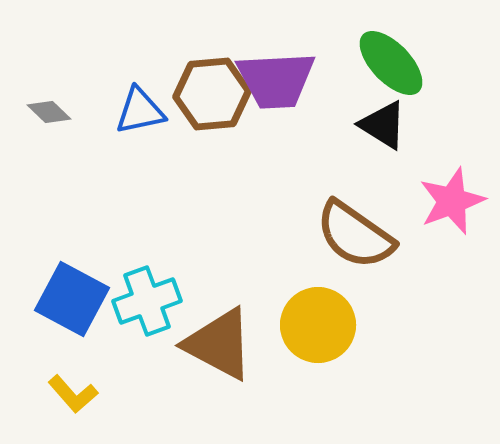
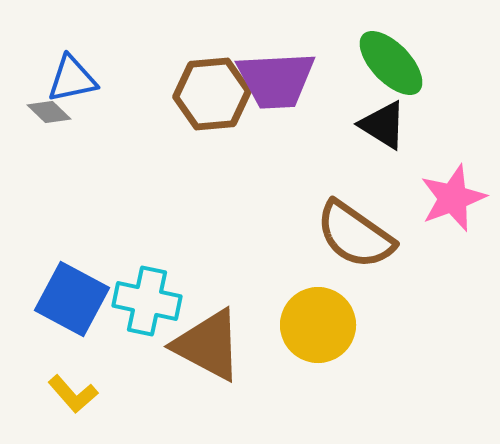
blue triangle: moved 68 px left, 32 px up
pink star: moved 1 px right, 3 px up
cyan cross: rotated 32 degrees clockwise
brown triangle: moved 11 px left, 1 px down
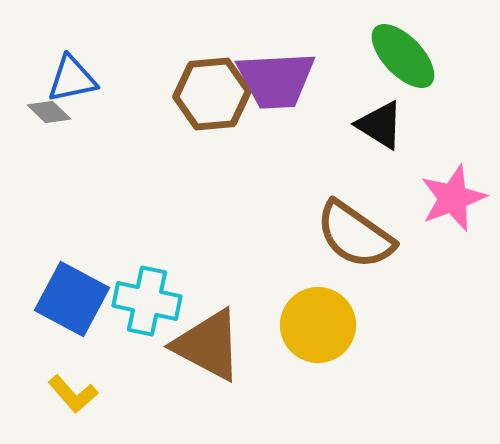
green ellipse: moved 12 px right, 7 px up
black triangle: moved 3 px left
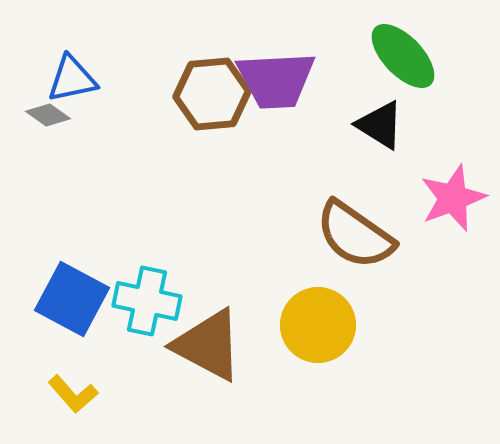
gray diamond: moved 1 px left, 3 px down; rotated 9 degrees counterclockwise
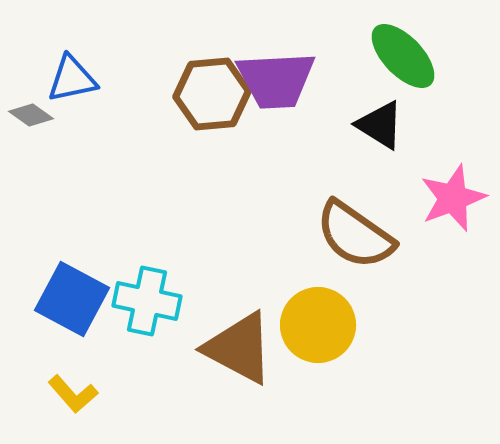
gray diamond: moved 17 px left
brown triangle: moved 31 px right, 3 px down
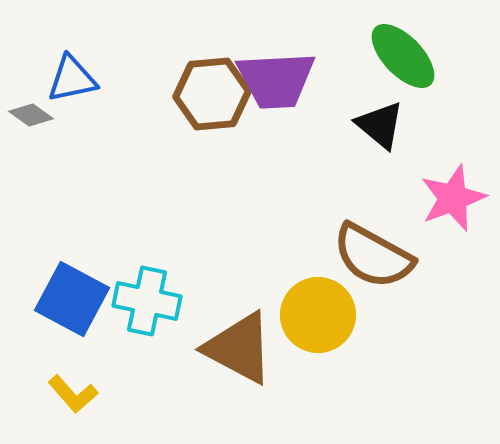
black triangle: rotated 8 degrees clockwise
brown semicircle: moved 18 px right, 21 px down; rotated 6 degrees counterclockwise
yellow circle: moved 10 px up
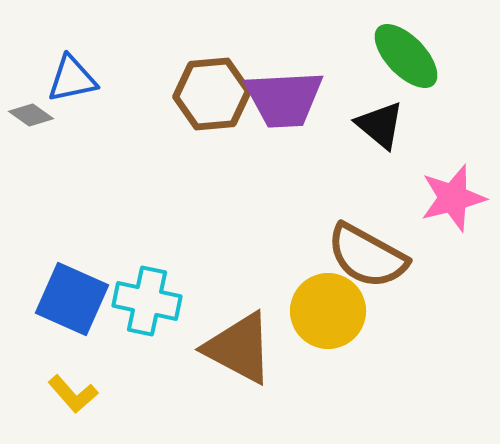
green ellipse: moved 3 px right
purple trapezoid: moved 8 px right, 19 px down
pink star: rotated 6 degrees clockwise
brown semicircle: moved 6 px left
blue square: rotated 4 degrees counterclockwise
yellow circle: moved 10 px right, 4 px up
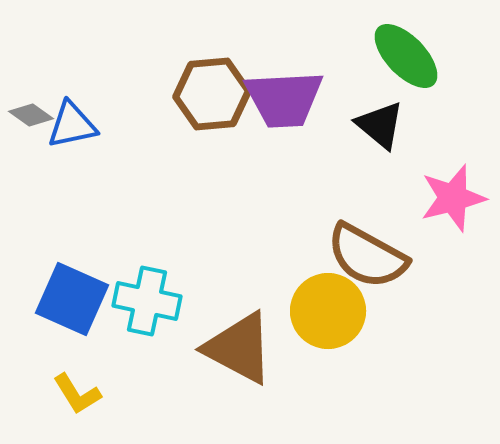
blue triangle: moved 46 px down
yellow L-shape: moved 4 px right; rotated 9 degrees clockwise
